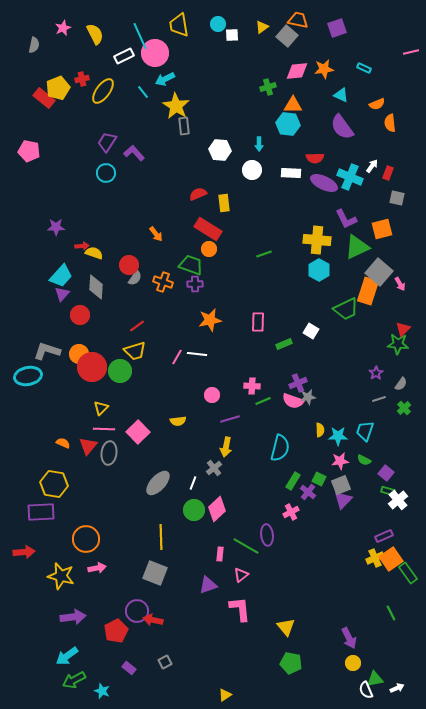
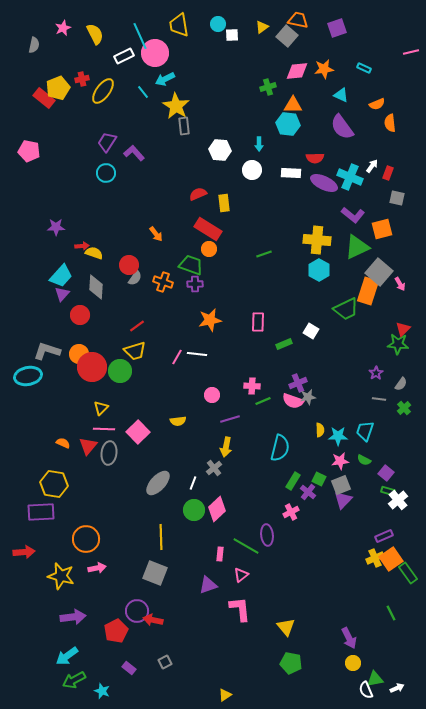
purple L-shape at (346, 219): moved 7 px right, 4 px up; rotated 25 degrees counterclockwise
gray line at (379, 399): rotated 24 degrees clockwise
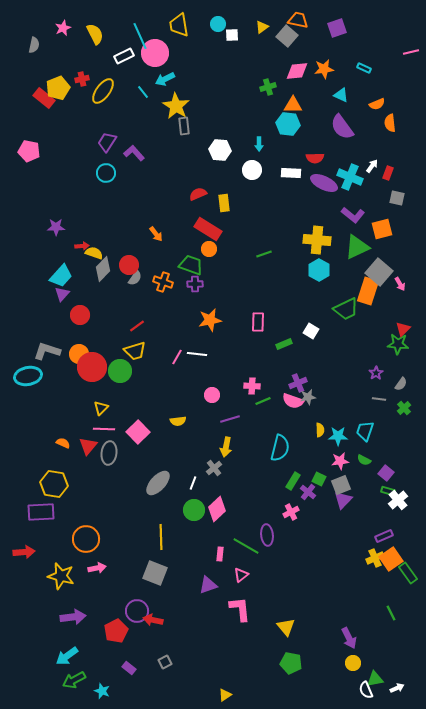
gray diamond at (96, 287): moved 7 px right, 18 px up; rotated 40 degrees clockwise
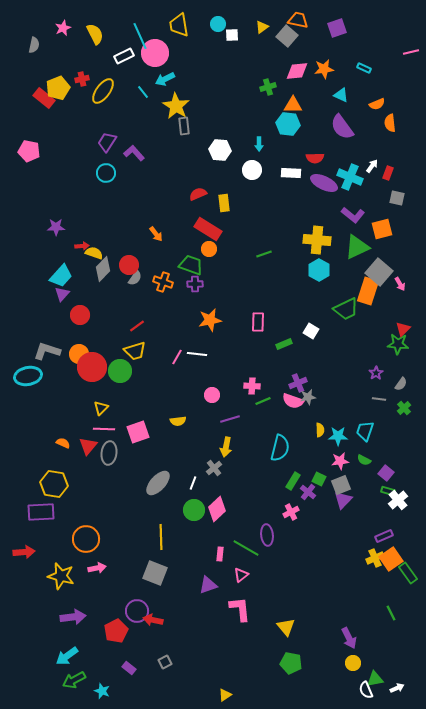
pink square at (138, 432): rotated 25 degrees clockwise
green line at (246, 546): moved 2 px down
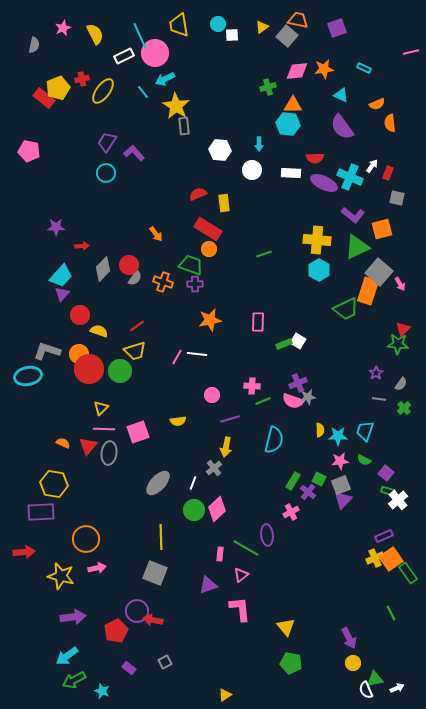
yellow semicircle at (94, 253): moved 5 px right, 78 px down
white square at (311, 331): moved 13 px left, 10 px down
red circle at (92, 367): moved 3 px left, 2 px down
cyan semicircle at (280, 448): moved 6 px left, 8 px up
